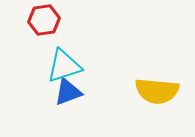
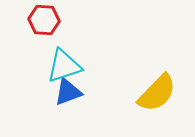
red hexagon: rotated 12 degrees clockwise
yellow semicircle: moved 2 px down; rotated 51 degrees counterclockwise
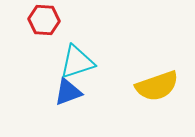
cyan triangle: moved 13 px right, 4 px up
yellow semicircle: moved 7 px up; rotated 27 degrees clockwise
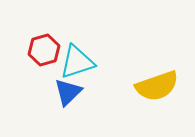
red hexagon: moved 30 px down; rotated 20 degrees counterclockwise
blue triangle: rotated 24 degrees counterclockwise
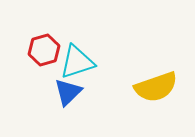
yellow semicircle: moved 1 px left, 1 px down
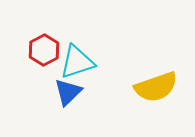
red hexagon: rotated 12 degrees counterclockwise
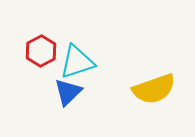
red hexagon: moved 3 px left, 1 px down
yellow semicircle: moved 2 px left, 2 px down
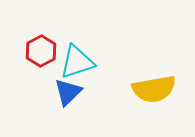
yellow semicircle: rotated 9 degrees clockwise
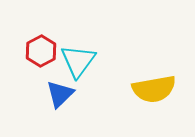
cyan triangle: moved 1 px right, 1 px up; rotated 36 degrees counterclockwise
blue triangle: moved 8 px left, 2 px down
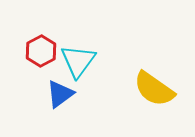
yellow semicircle: rotated 45 degrees clockwise
blue triangle: rotated 8 degrees clockwise
